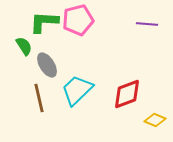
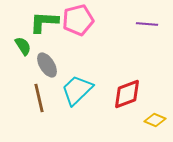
green semicircle: moved 1 px left
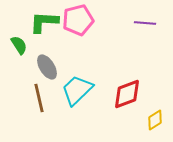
purple line: moved 2 px left, 1 px up
green semicircle: moved 4 px left, 1 px up
gray ellipse: moved 2 px down
yellow diamond: rotated 55 degrees counterclockwise
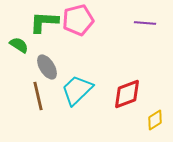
green semicircle: rotated 24 degrees counterclockwise
brown line: moved 1 px left, 2 px up
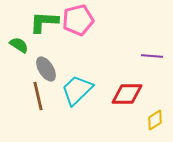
purple line: moved 7 px right, 33 px down
gray ellipse: moved 1 px left, 2 px down
red diamond: rotated 20 degrees clockwise
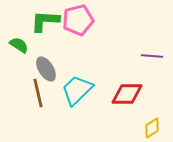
green L-shape: moved 1 px right, 1 px up
brown line: moved 3 px up
yellow diamond: moved 3 px left, 8 px down
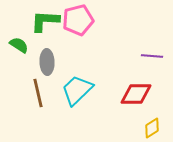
gray ellipse: moved 1 px right, 7 px up; rotated 30 degrees clockwise
red diamond: moved 9 px right
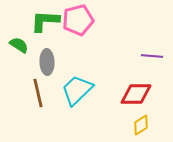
yellow diamond: moved 11 px left, 3 px up
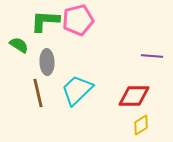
red diamond: moved 2 px left, 2 px down
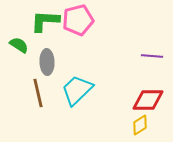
red diamond: moved 14 px right, 4 px down
yellow diamond: moved 1 px left
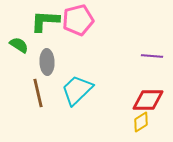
yellow diamond: moved 1 px right, 3 px up
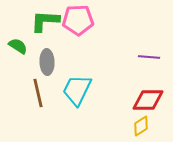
pink pentagon: rotated 12 degrees clockwise
green semicircle: moved 1 px left, 1 px down
purple line: moved 3 px left, 1 px down
cyan trapezoid: rotated 20 degrees counterclockwise
yellow diamond: moved 4 px down
